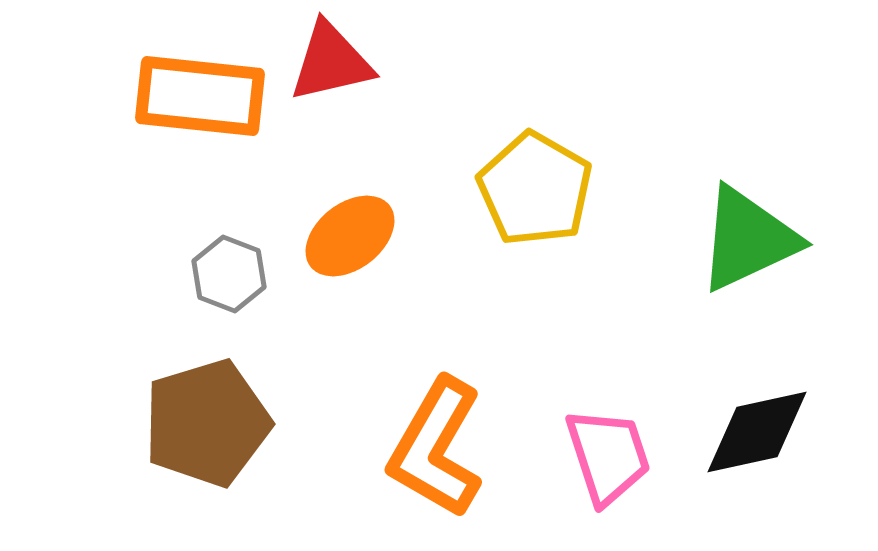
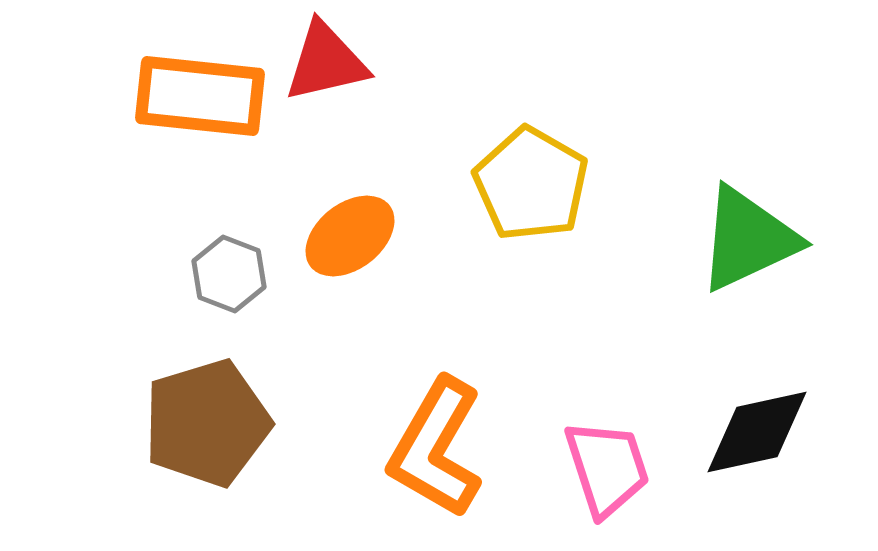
red triangle: moved 5 px left
yellow pentagon: moved 4 px left, 5 px up
pink trapezoid: moved 1 px left, 12 px down
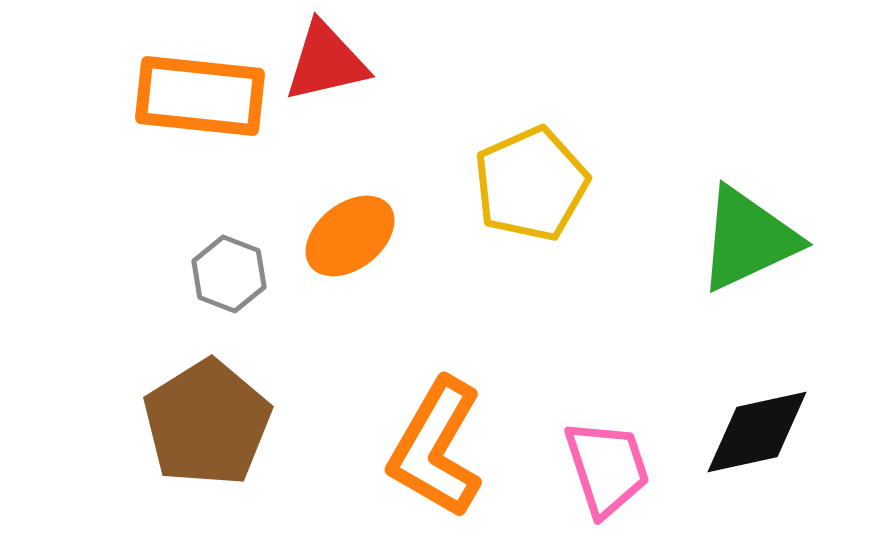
yellow pentagon: rotated 18 degrees clockwise
brown pentagon: rotated 15 degrees counterclockwise
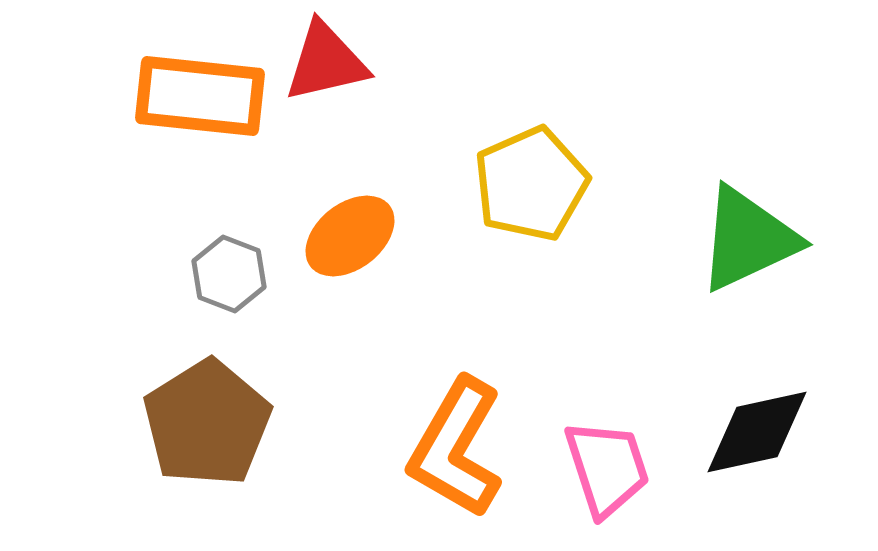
orange L-shape: moved 20 px right
